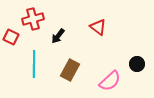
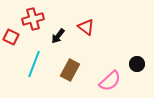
red triangle: moved 12 px left
cyan line: rotated 20 degrees clockwise
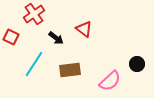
red cross: moved 1 px right, 5 px up; rotated 20 degrees counterclockwise
red triangle: moved 2 px left, 2 px down
black arrow: moved 2 px left, 2 px down; rotated 91 degrees counterclockwise
cyan line: rotated 12 degrees clockwise
brown rectangle: rotated 55 degrees clockwise
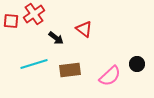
red square: moved 16 px up; rotated 21 degrees counterclockwise
cyan line: rotated 40 degrees clockwise
pink semicircle: moved 5 px up
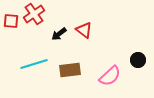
red triangle: moved 1 px down
black arrow: moved 3 px right, 4 px up; rotated 105 degrees clockwise
black circle: moved 1 px right, 4 px up
